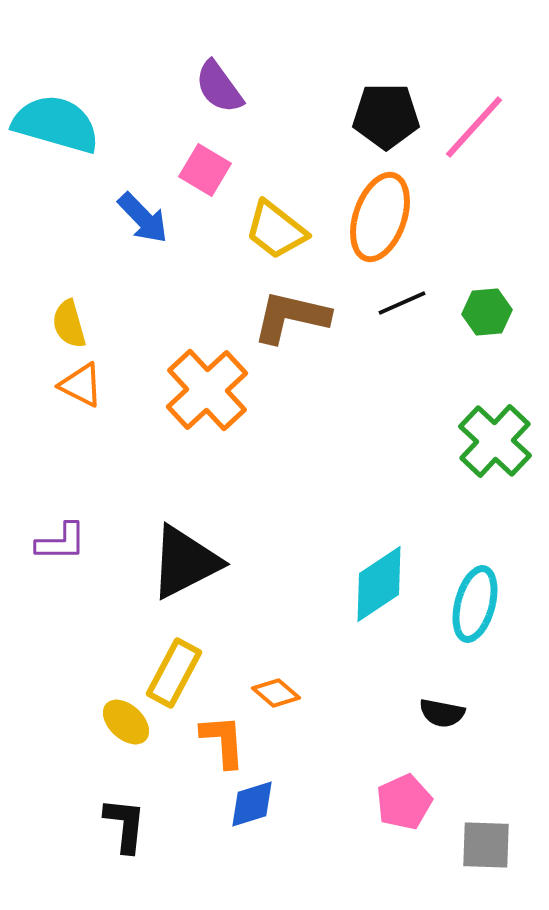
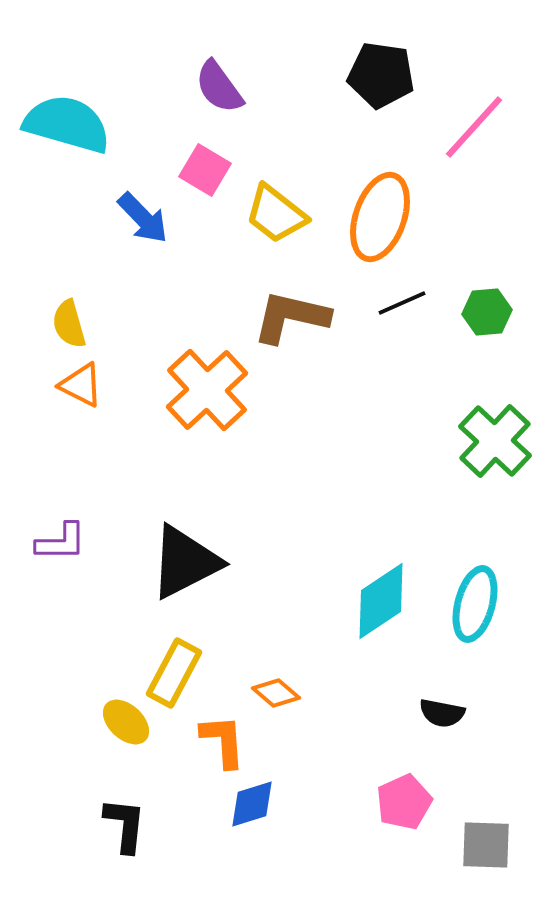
black pentagon: moved 5 px left, 41 px up; rotated 8 degrees clockwise
cyan semicircle: moved 11 px right
yellow trapezoid: moved 16 px up
cyan diamond: moved 2 px right, 17 px down
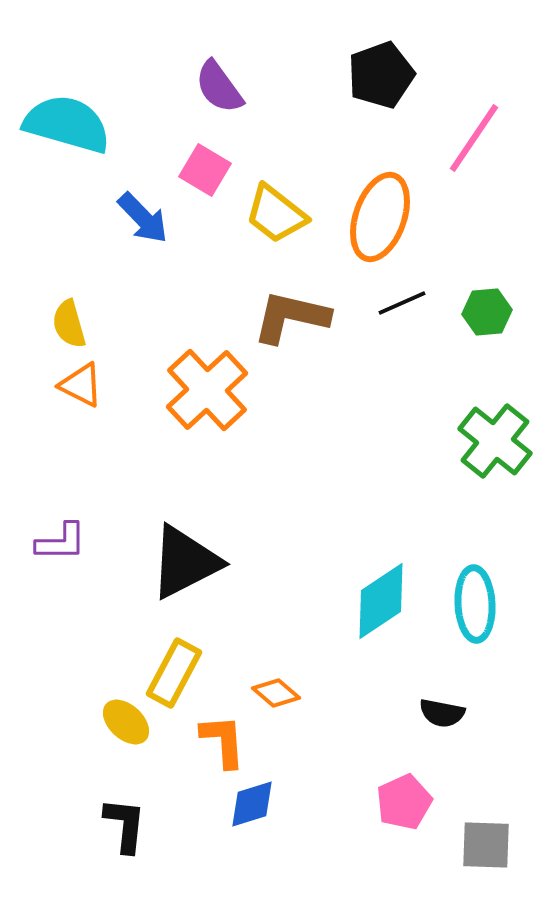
black pentagon: rotated 28 degrees counterclockwise
pink line: moved 11 px down; rotated 8 degrees counterclockwise
green cross: rotated 4 degrees counterclockwise
cyan ellipse: rotated 18 degrees counterclockwise
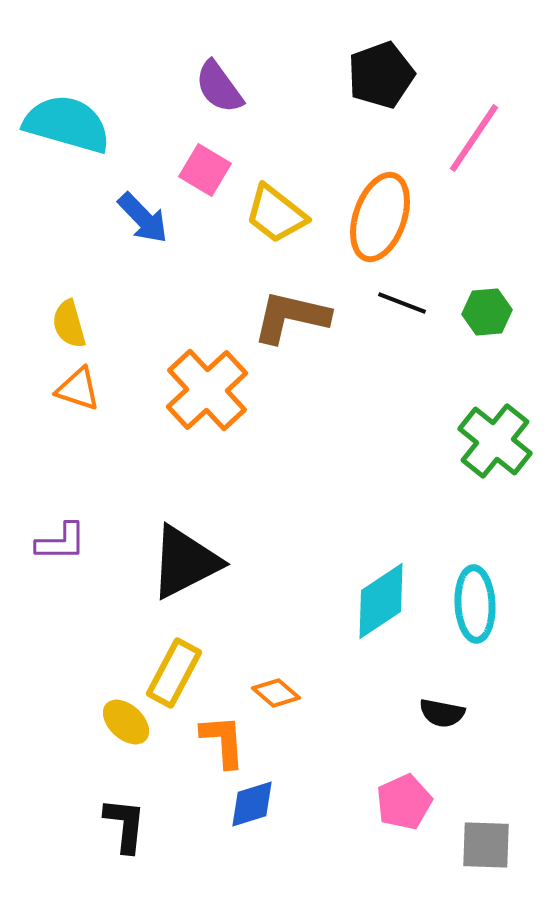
black line: rotated 45 degrees clockwise
orange triangle: moved 3 px left, 4 px down; rotated 9 degrees counterclockwise
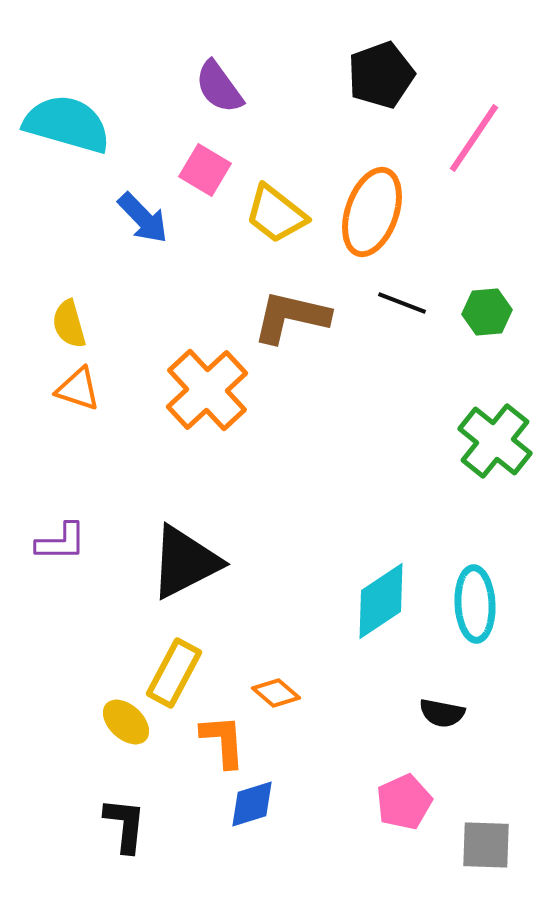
orange ellipse: moved 8 px left, 5 px up
